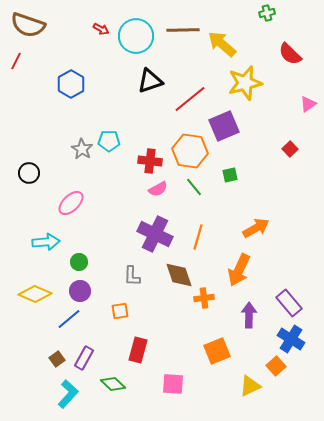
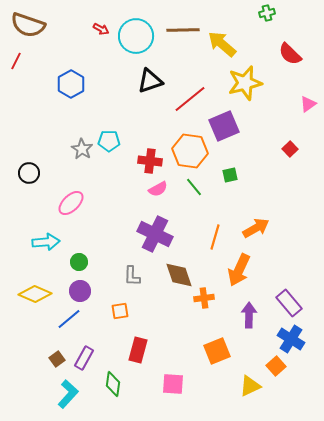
orange line at (198, 237): moved 17 px right
green diamond at (113, 384): rotated 55 degrees clockwise
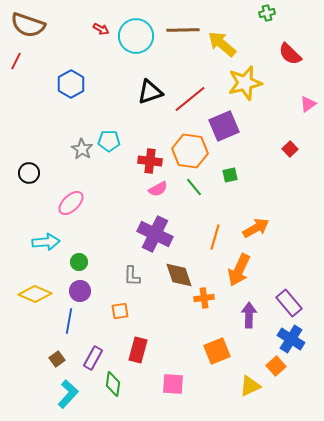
black triangle at (150, 81): moved 11 px down
blue line at (69, 319): moved 2 px down; rotated 40 degrees counterclockwise
purple rectangle at (84, 358): moved 9 px right
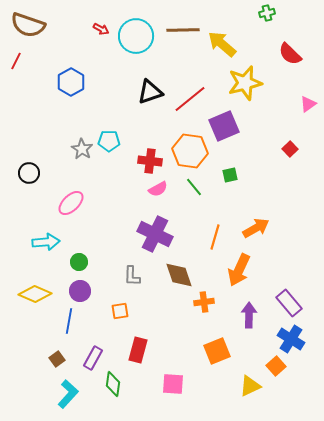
blue hexagon at (71, 84): moved 2 px up
orange cross at (204, 298): moved 4 px down
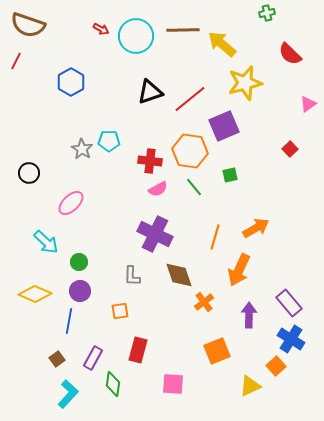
cyan arrow at (46, 242): rotated 48 degrees clockwise
orange cross at (204, 302): rotated 30 degrees counterclockwise
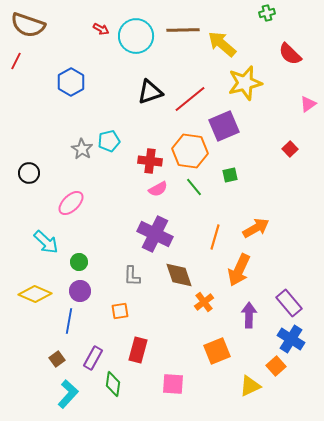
cyan pentagon at (109, 141): rotated 15 degrees counterclockwise
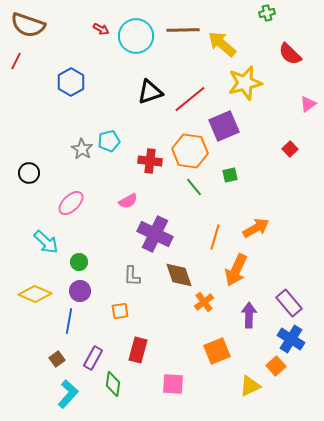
pink semicircle at (158, 189): moved 30 px left, 12 px down
orange arrow at (239, 270): moved 3 px left
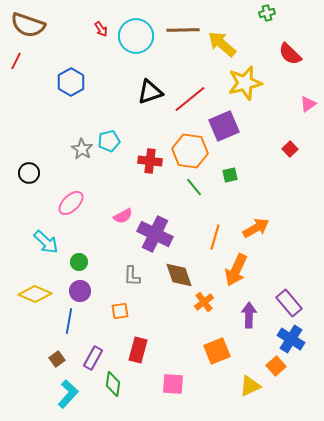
red arrow at (101, 29): rotated 28 degrees clockwise
pink semicircle at (128, 201): moved 5 px left, 15 px down
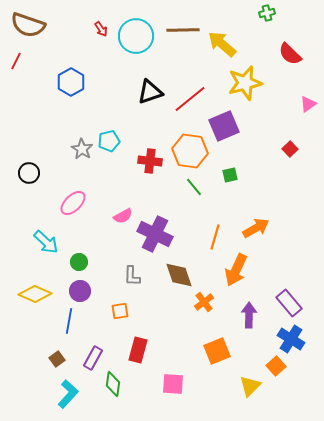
pink ellipse at (71, 203): moved 2 px right
yellow triangle at (250, 386): rotated 20 degrees counterclockwise
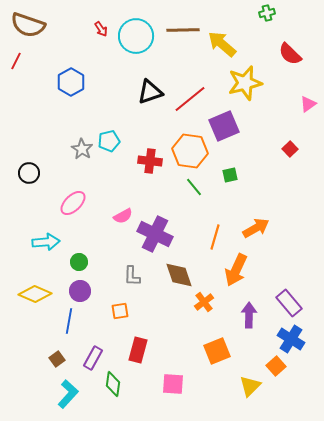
cyan arrow at (46, 242): rotated 48 degrees counterclockwise
